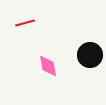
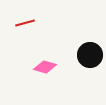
pink diamond: moved 3 px left, 1 px down; rotated 65 degrees counterclockwise
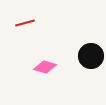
black circle: moved 1 px right, 1 px down
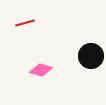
pink diamond: moved 4 px left, 3 px down
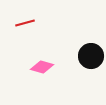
pink diamond: moved 1 px right, 3 px up
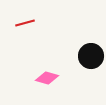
pink diamond: moved 5 px right, 11 px down
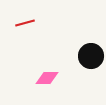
pink diamond: rotated 15 degrees counterclockwise
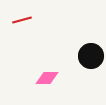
red line: moved 3 px left, 3 px up
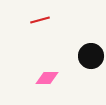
red line: moved 18 px right
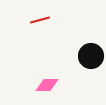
pink diamond: moved 7 px down
